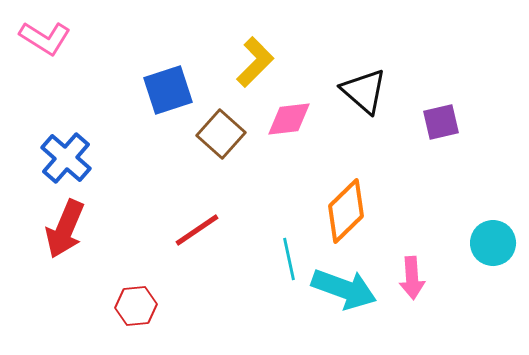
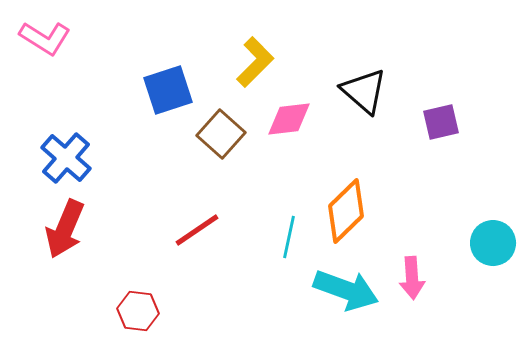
cyan line: moved 22 px up; rotated 24 degrees clockwise
cyan arrow: moved 2 px right, 1 px down
red hexagon: moved 2 px right, 5 px down; rotated 12 degrees clockwise
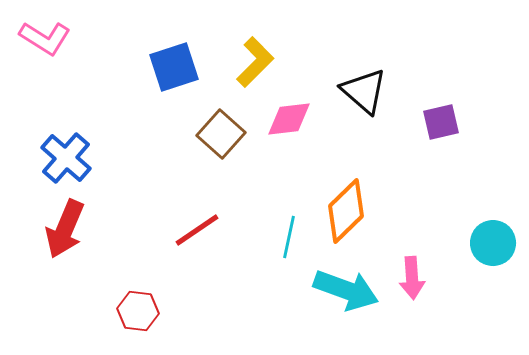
blue square: moved 6 px right, 23 px up
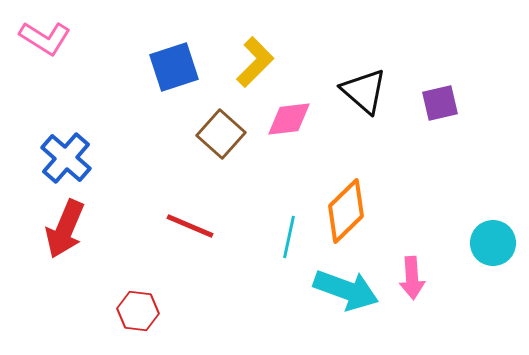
purple square: moved 1 px left, 19 px up
red line: moved 7 px left, 4 px up; rotated 57 degrees clockwise
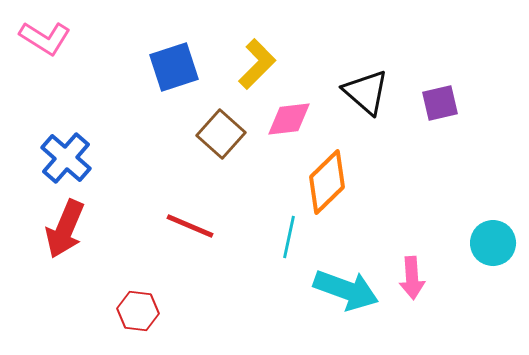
yellow L-shape: moved 2 px right, 2 px down
black triangle: moved 2 px right, 1 px down
orange diamond: moved 19 px left, 29 px up
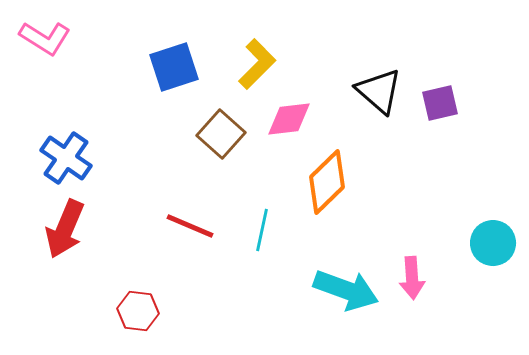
black triangle: moved 13 px right, 1 px up
blue cross: rotated 6 degrees counterclockwise
cyan line: moved 27 px left, 7 px up
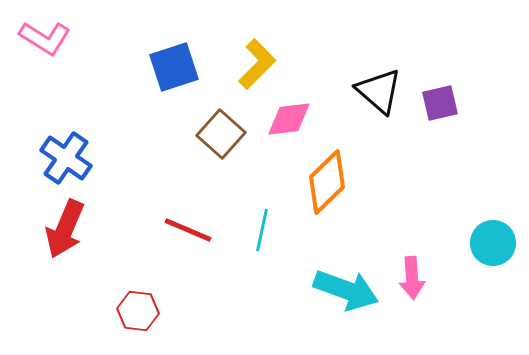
red line: moved 2 px left, 4 px down
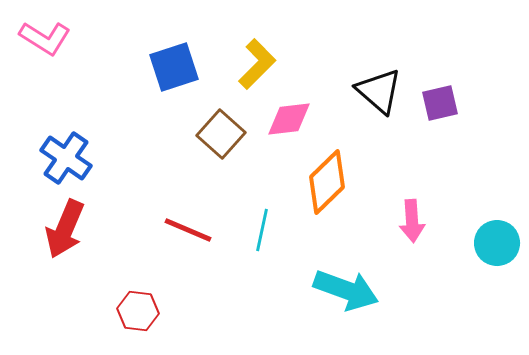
cyan circle: moved 4 px right
pink arrow: moved 57 px up
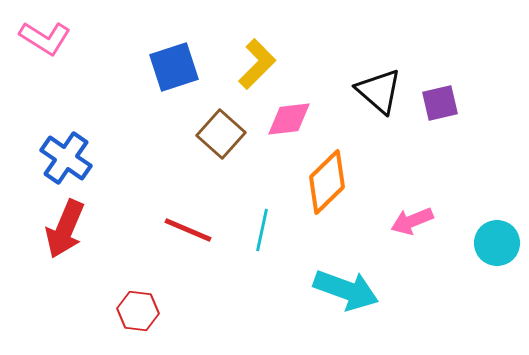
pink arrow: rotated 72 degrees clockwise
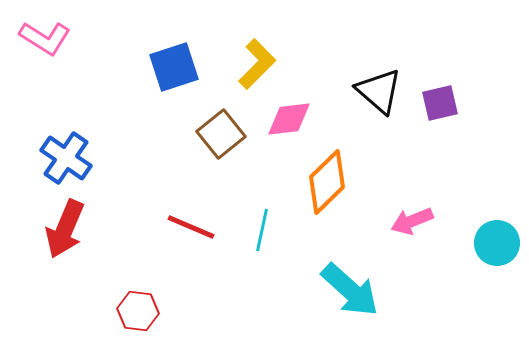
brown square: rotated 9 degrees clockwise
red line: moved 3 px right, 3 px up
cyan arrow: moved 4 px right; rotated 22 degrees clockwise
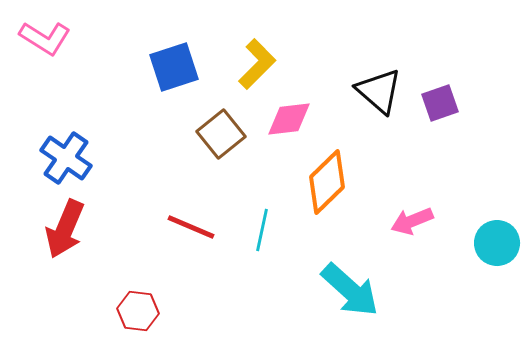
purple square: rotated 6 degrees counterclockwise
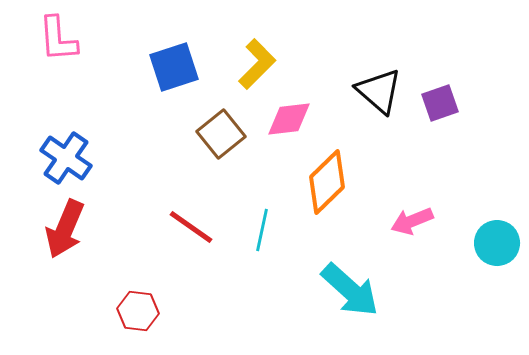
pink L-shape: moved 13 px right, 1 px down; rotated 54 degrees clockwise
red line: rotated 12 degrees clockwise
